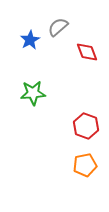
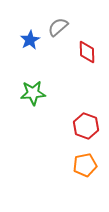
red diamond: rotated 20 degrees clockwise
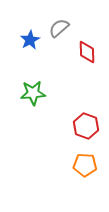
gray semicircle: moved 1 px right, 1 px down
orange pentagon: rotated 15 degrees clockwise
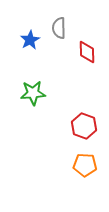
gray semicircle: rotated 50 degrees counterclockwise
red hexagon: moved 2 px left
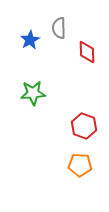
orange pentagon: moved 5 px left
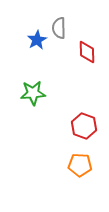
blue star: moved 7 px right
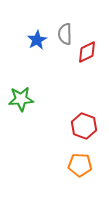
gray semicircle: moved 6 px right, 6 px down
red diamond: rotated 65 degrees clockwise
green star: moved 12 px left, 6 px down
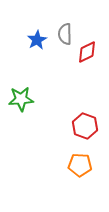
red hexagon: moved 1 px right
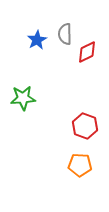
green star: moved 2 px right, 1 px up
